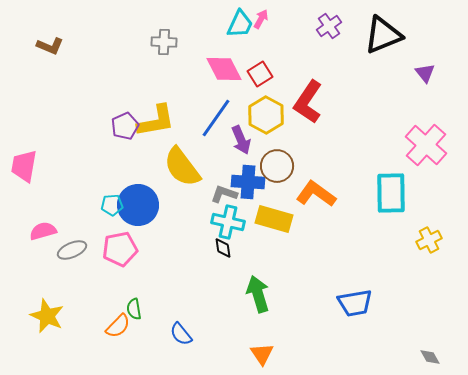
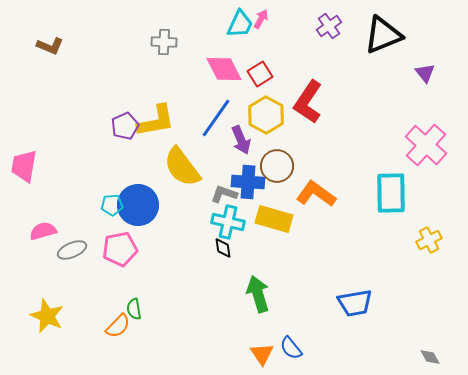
blue semicircle: moved 110 px right, 14 px down
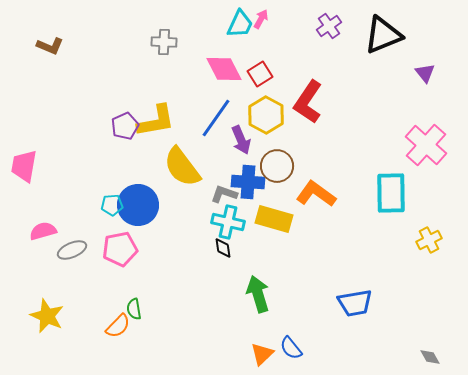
orange triangle: rotated 20 degrees clockwise
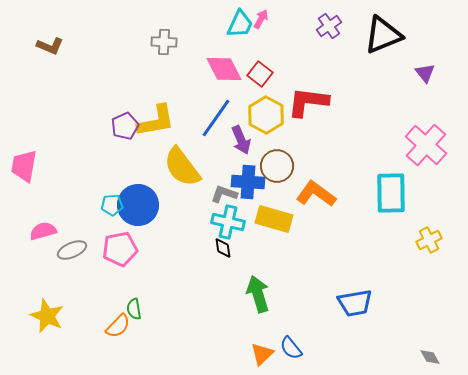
red square: rotated 20 degrees counterclockwise
red L-shape: rotated 63 degrees clockwise
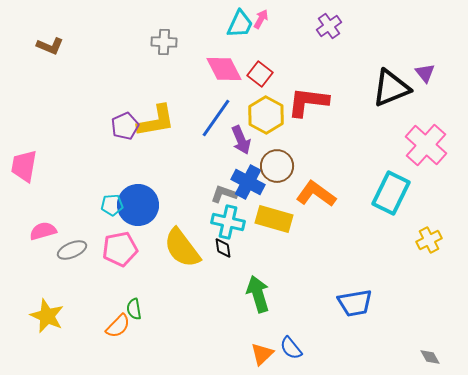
black triangle: moved 8 px right, 53 px down
yellow semicircle: moved 81 px down
blue cross: rotated 24 degrees clockwise
cyan rectangle: rotated 27 degrees clockwise
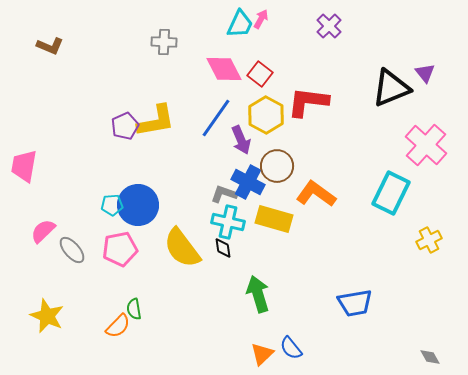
purple cross: rotated 10 degrees counterclockwise
pink semicircle: rotated 28 degrees counterclockwise
gray ellipse: rotated 72 degrees clockwise
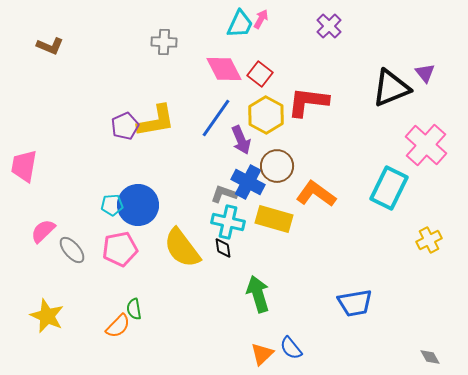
cyan rectangle: moved 2 px left, 5 px up
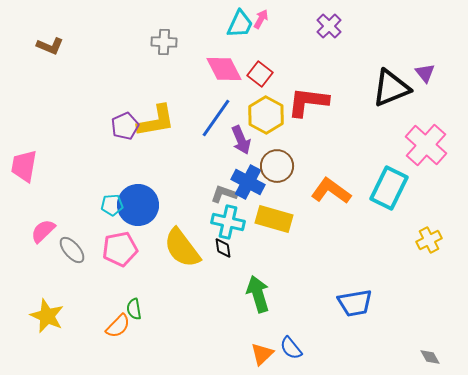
orange L-shape: moved 15 px right, 3 px up
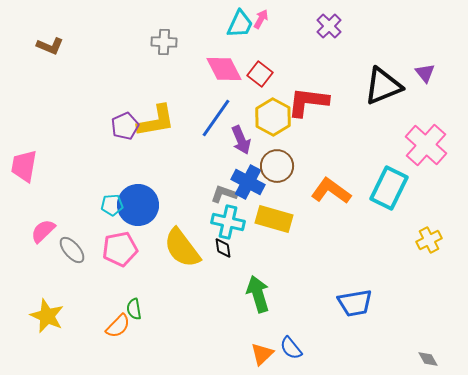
black triangle: moved 8 px left, 2 px up
yellow hexagon: moved 7 px right, 2 px down
gray diamond: moved 2 px left, 2 px down
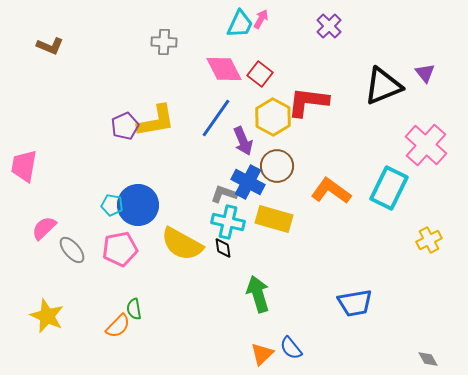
purple arrow: moved 2 px right, 1 px down
cyan pentagon: rotated 15 degrees clockwise
pink semicircle: moved 1 px right, 3 px up
yellow semicircle: moved 4 px up; rotated 24 degrees counterclockwise
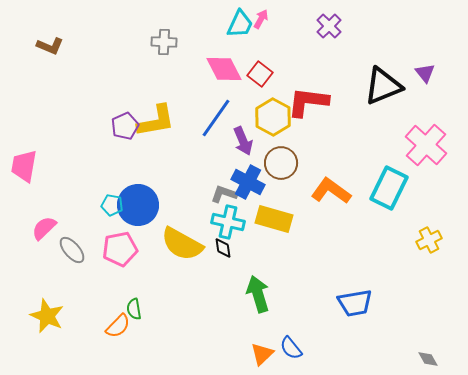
brown circle: moved 4 px right, 3 px up
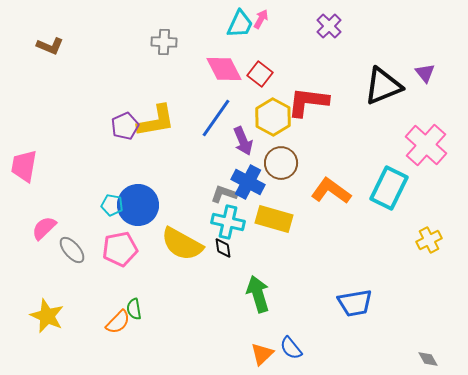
orange semicircle: moved 4 px up
